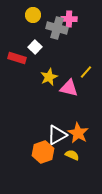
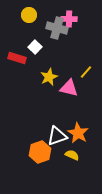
yellow circle: moved 4 px left
white triangle: moved 1 px down; rotated 10 degrees clockwise
orange hexagon: moved 3 px left
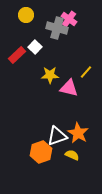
yellow circle: moved 3 px left
pink cross: rotated 35 degrees clockwise
red rectangle: moved 3 px up; rotated 60 degrees counterclockwise
yellow star: moved 1 px right, 2 px up; rotated 24 degrees clockwise
orange hexagon: moved 1 px right
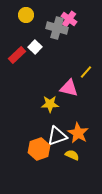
yellow star: moved 29 px down
orange hexagon: moved 2 px left, 3 px up
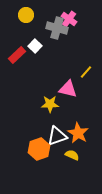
white square: moved 1 px up
pink triangle: moved 1 px left, 1 px down
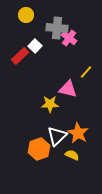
pink cross: moved 19 px down
gray cross: rotated 10 degrees counterclockwise
red rectangle: moved 3 px right, 1 px down
white triangle: rotated 25 degrees counterclockwise
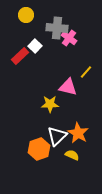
pink triangle: moved 2 px up
